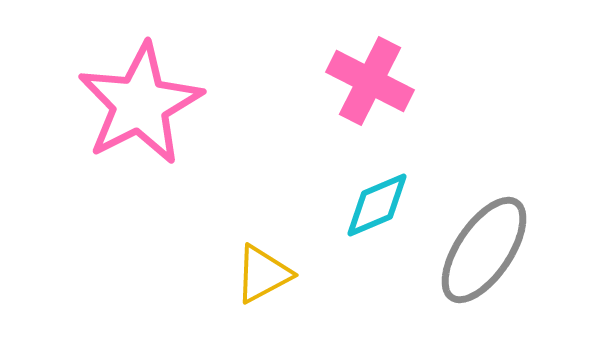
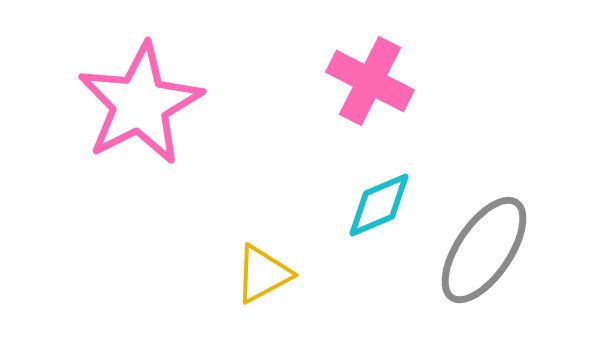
cyan diamond: moved 2 px right
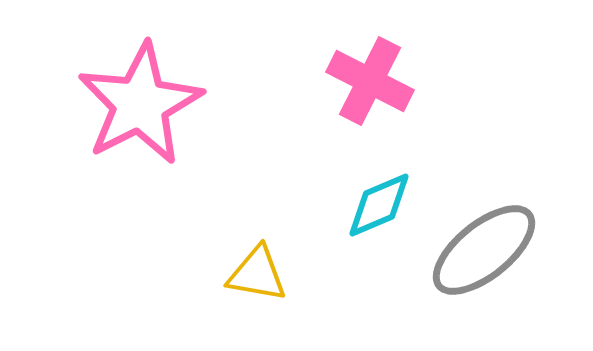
gray ellipse: rotated 17 degrees clockwise
yellow triangle: moved 6 px left; rotated 38 degrees clockwise
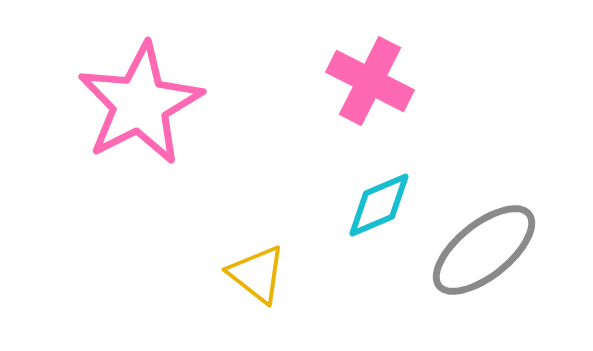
yellow triangle: rotated 28 degrees clockwise
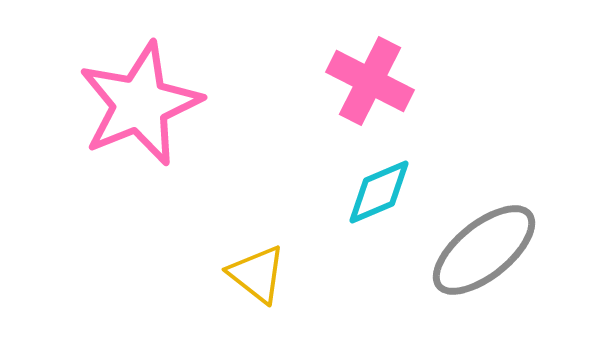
pink star: rotated 5 degrees clockwise
cyan diamond: moved 13 px up
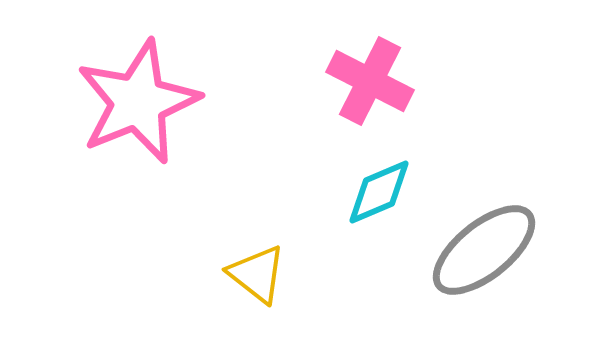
pink star: moved 2 px left, 2 px up
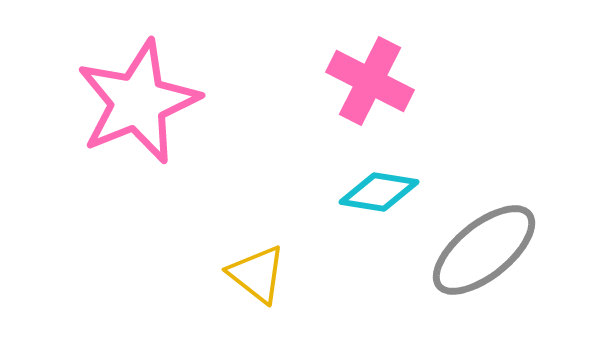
cyan diamond: rotated 32 degrees clockwise
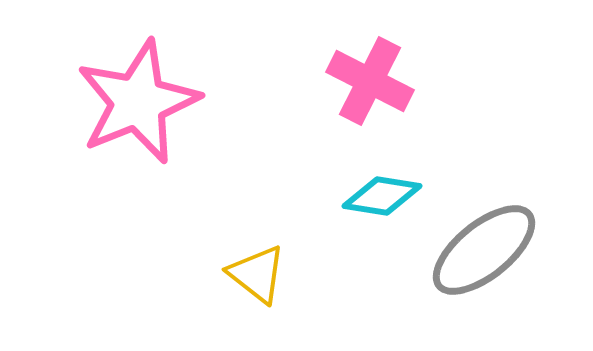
cyan diamond: moved 3 px right, 4 px down
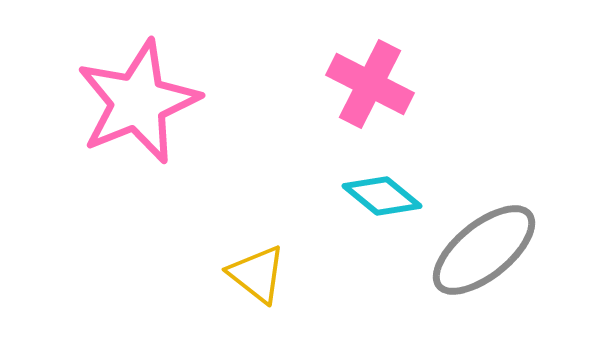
pink cross: moved 3 px down
cyan diamond: rotated 30 degrees clockwise
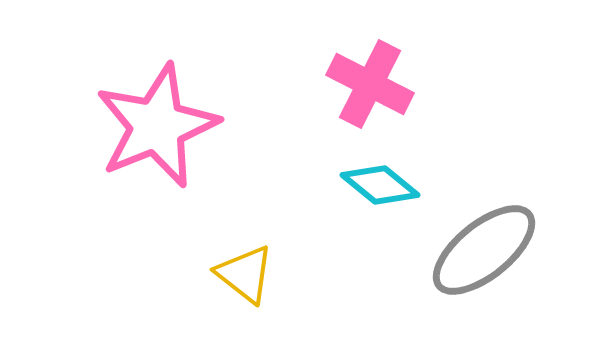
pink star: moved 19 px right, 24 px down
cyan diamond: moved 2 px left, 11 px up
yellow triangle: moved 12 px left
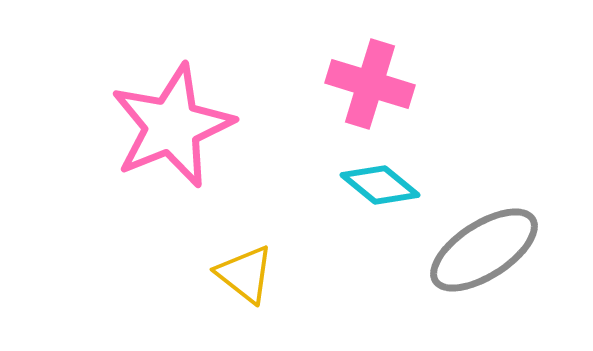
pink cross: rotated 10 degrees counterclockwise
pink star: moved 15 px right
gray ellipse: rotated 6 degrees clockwise
